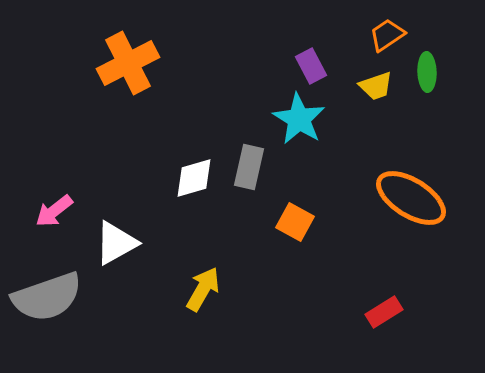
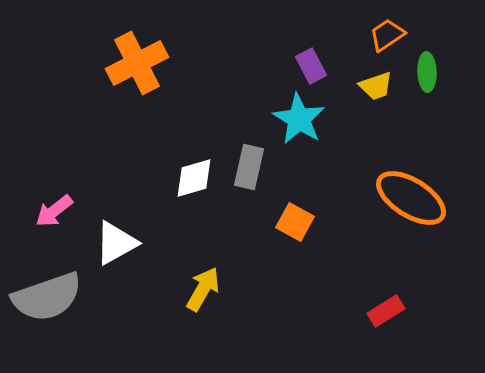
orange cross: moved 9 px right
red rectangle: moved 2 px right, 1 px up
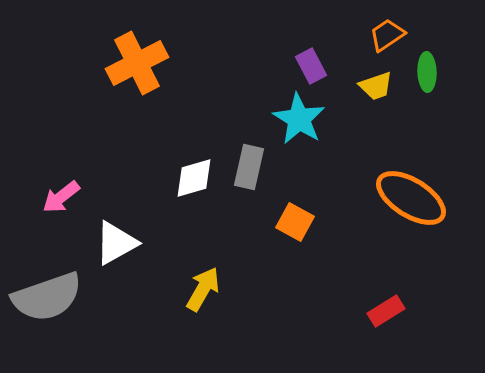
pink arrow: moved 7 px right, 14 px up
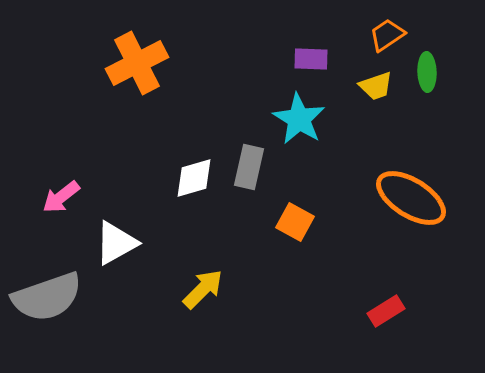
purple rectangle: moved 7 px up; rotated 60 degrees counterclockwise
yellow arrow: rotated 15 degrees clockwise
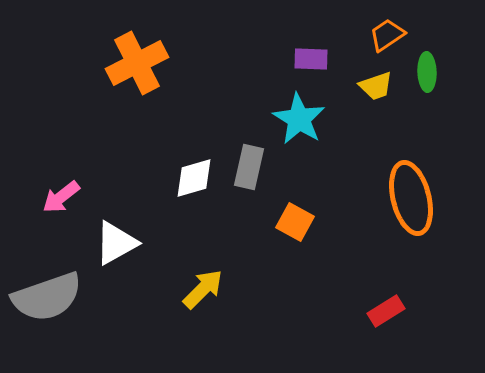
orange ellipse: rotated 44 degrees clockwise
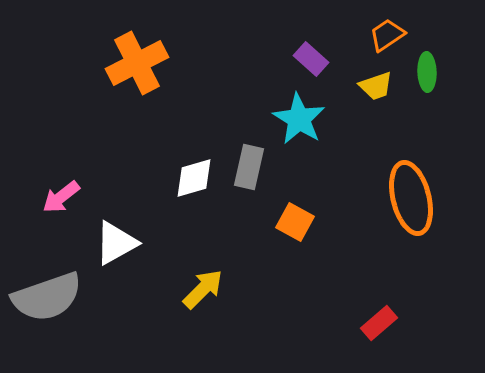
purple rectangle: rotated 40 degrees clockwise
red rectangle: moved 7 px left, 12 px down; rotated 9 degrees counterclockwise
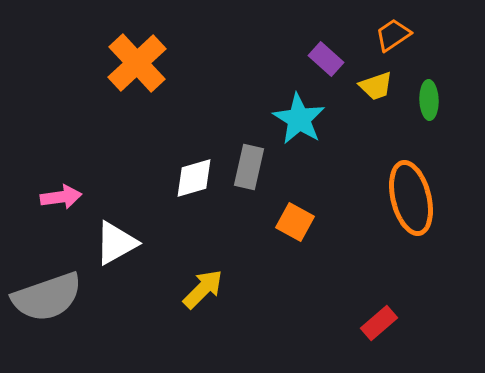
orange trapezoid: moved 6 px right
purple rectangle: moved 15 px right
orange cross: rotated 16 degrees counterclockwise
green ellipse: moved 2 px right, 28 px down
pink arrow: rotated 150 degrees counterclockwise
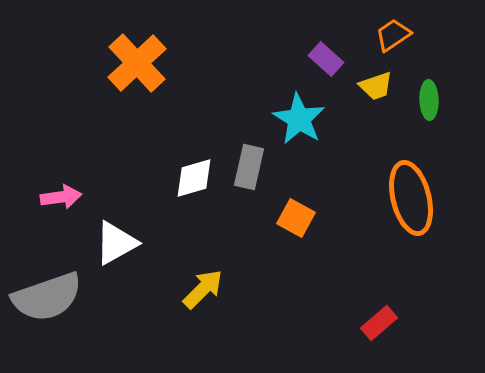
orange square: moved 1 px right, 4 px up
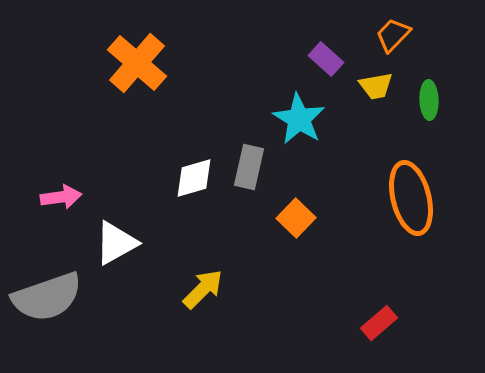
orange trapezoid: rotated 12 degrees counterclockwise
orange cross: rotated 6 degrees counterclockwise
yellow trapezoid: rotated 9 degrees clockwise
orange square: rotated 15 degrees clockwise
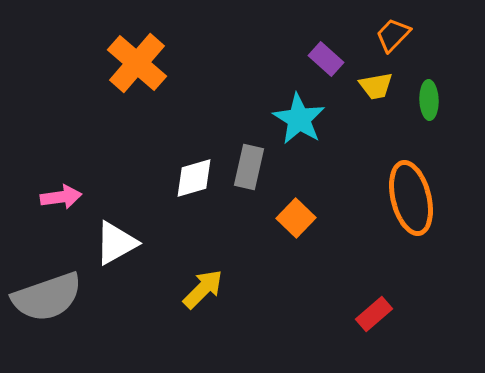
red rectangle: moved 5 px left, 9 px up
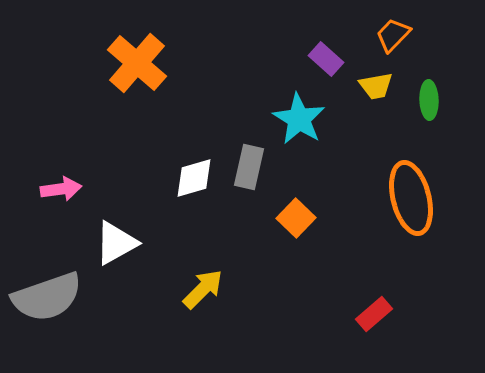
pink arrow: moved 8 px up
